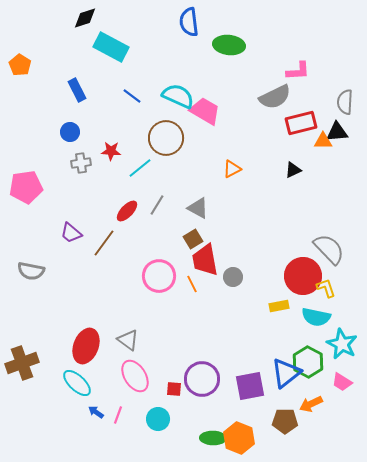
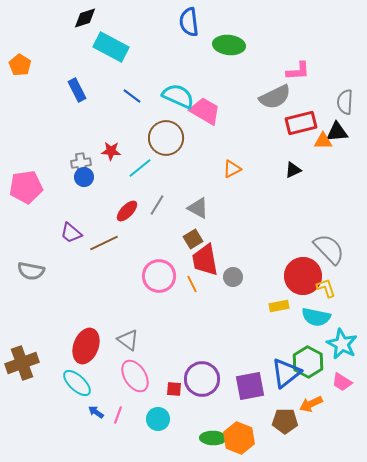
blue circle at (70, 132): moved 14 px right, 45 px down
brown line at (104, 243): rotated 28 degrees clockwise
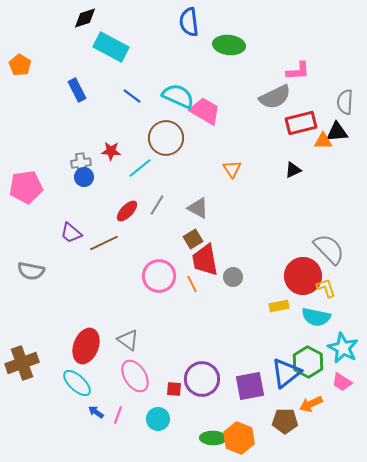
orange triangle at (232, 169): rotated 36 degrees counterclockwise
cyan star at (342, 344): moved 1 px right, 4 px down
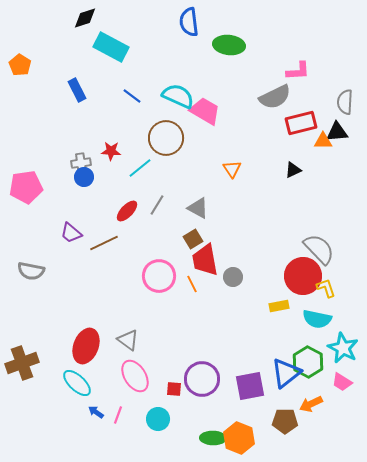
gray semicircle at (329, 249): moved 10 px left
cyan semicircle at (316, 317): moved 1 px right, 2 px down
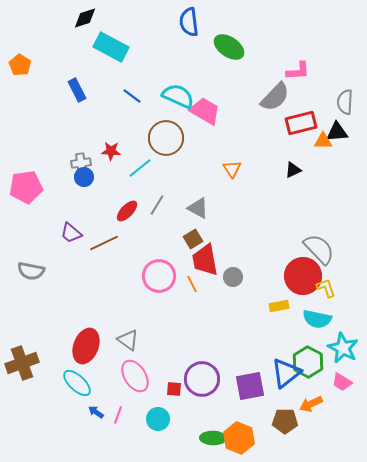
green ellipse at (229, 45): moved 2 px down; rotated 28 degrees clockwise
gray semicircle at (275, 97): rotated 20 degrees counterclockwise
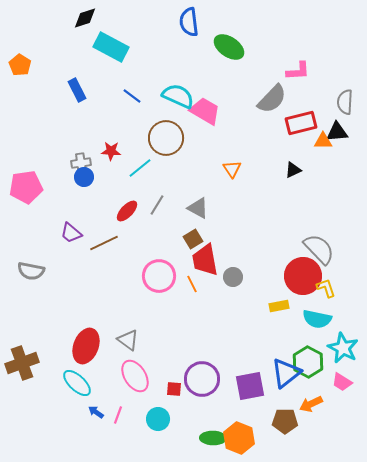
gray semicircle at (275, 97): moved 3 px left, 2 px down
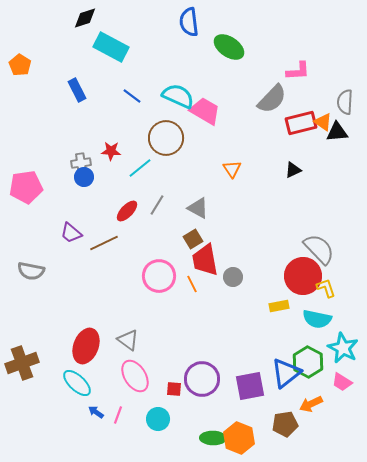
orange triangle at (323, 141): moved 19 px up; rotated 36 degrees clockwise
brown pentagon at (285, 421): moved 3 px down; rotated 10 degrees counterclockwise
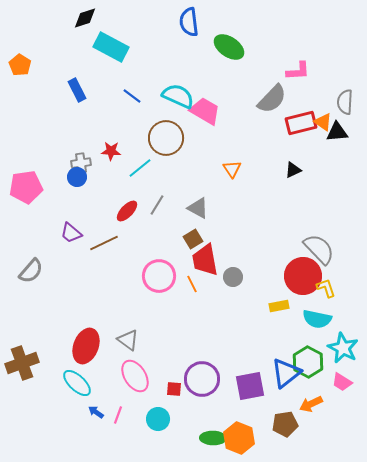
blue circle at (84, 177): moved 7 px left
gray semicircle at (31, 271): rotated 60 degrees counterclockwise
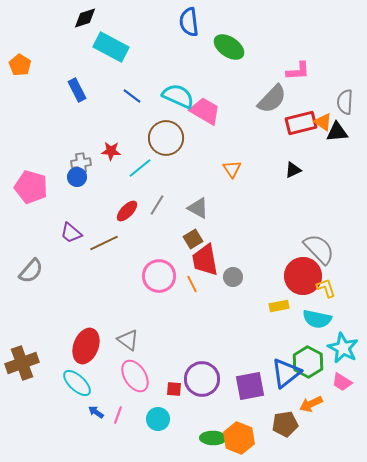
pink pentagon at (26, 187): moved 5 px right; rotated 24 degrees clockwise
